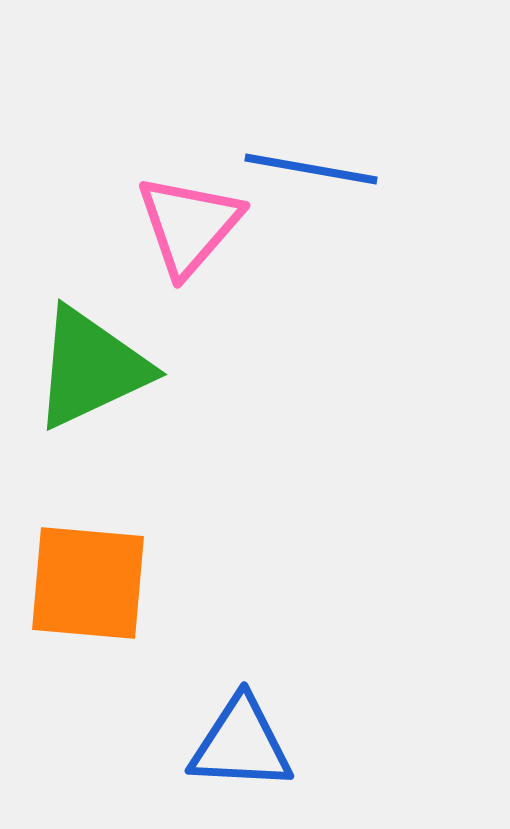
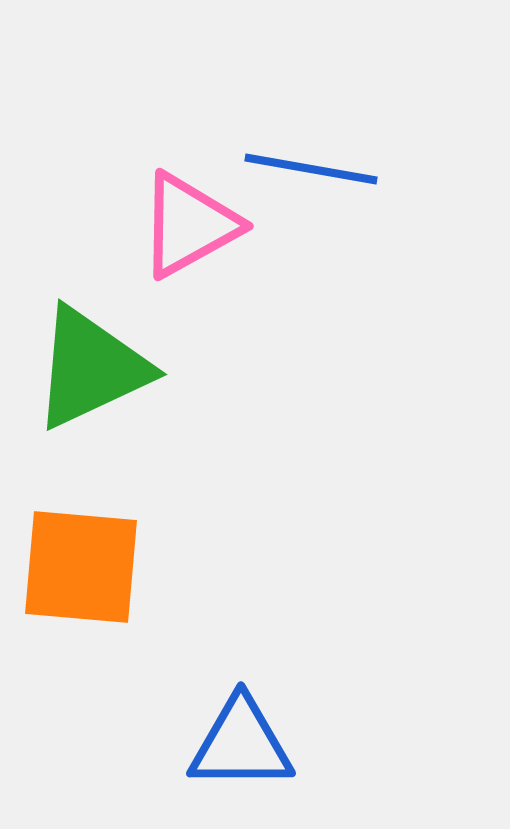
pink triangle: rotated 20 degrees clockwise
orange square: moved 7 px left, 16 px up
blue triangle: rotated 3 degrees counterclockwise
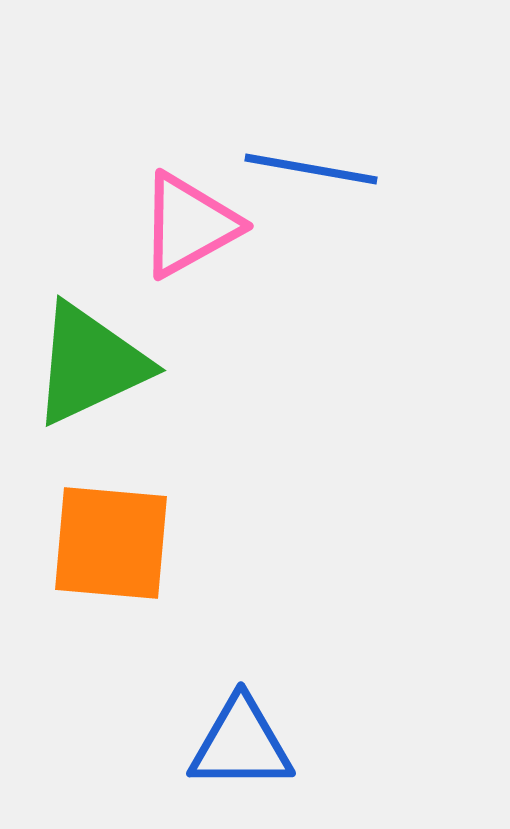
green triangle: moved 1 px left, 4 px up
orange square: moved 30 px right, 24 px up
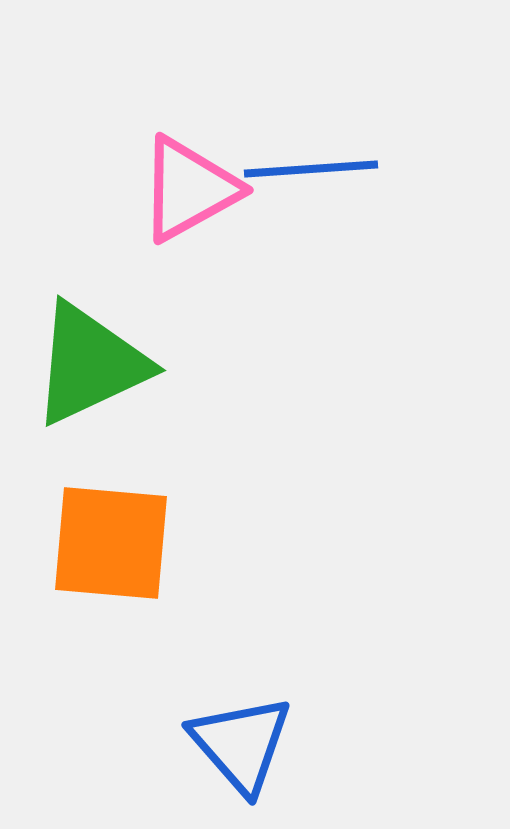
blue line: rotated 14 degrees counterclockwise
pink triangle: moved 36 px up
blue triangle: rotated 49 degrees clockwise
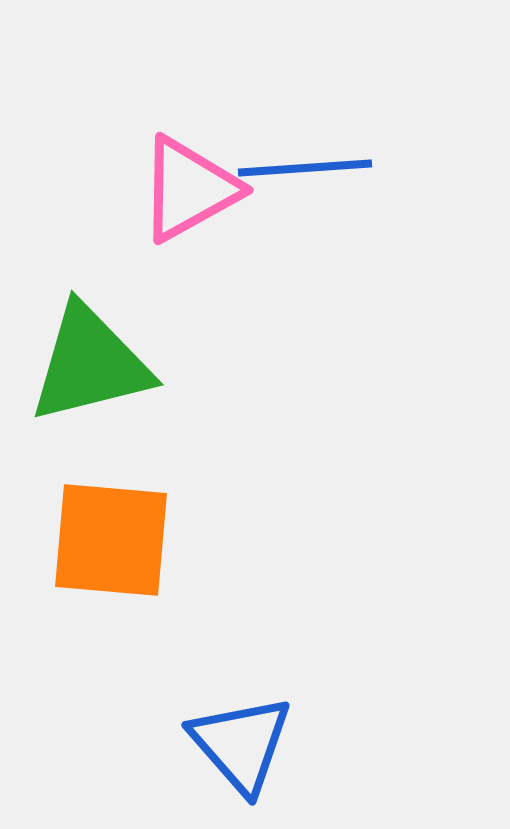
blue line: moved 6 px left, 1 px up
green triangle: rotated 11 degrees clockwise
orange square: moved 3 px up
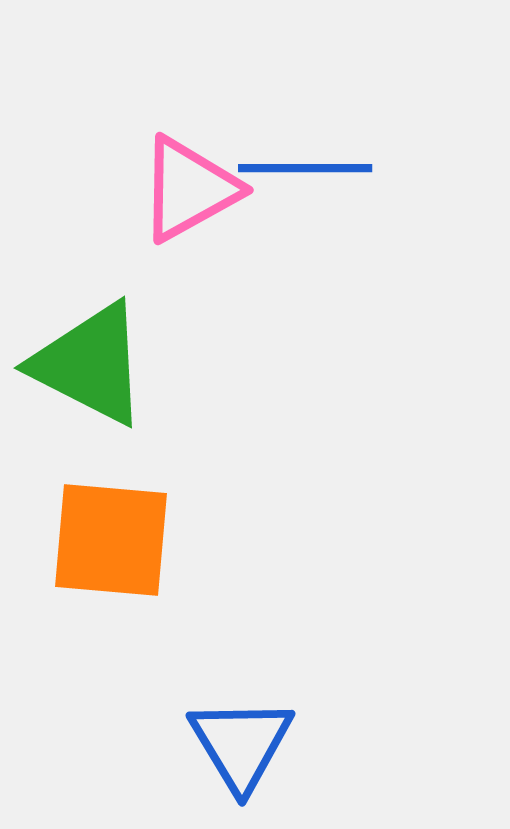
blue line: rotated 4 degrees clockwise
green triangle: rotated 41 degrees clockwise
blue triangle: rotated 10 degrees clockwise
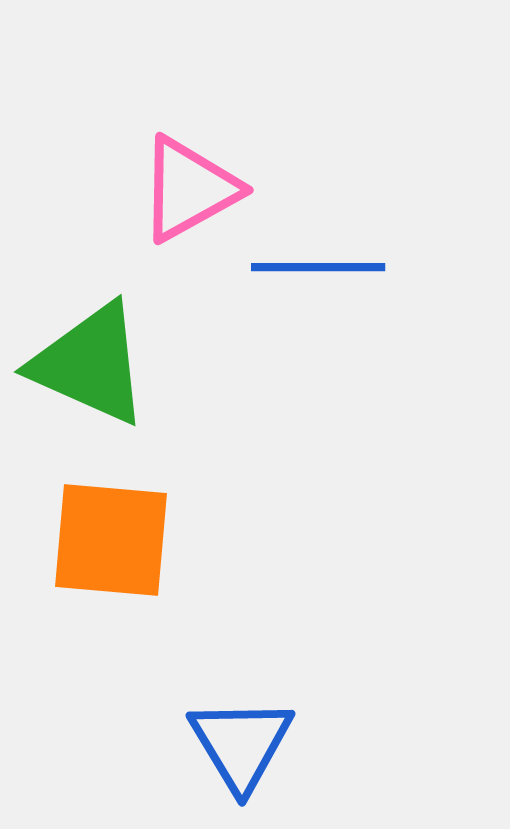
blue line: moved 13 px right, 99 px down
green triangle: rotated 3 degrees counterclockwise
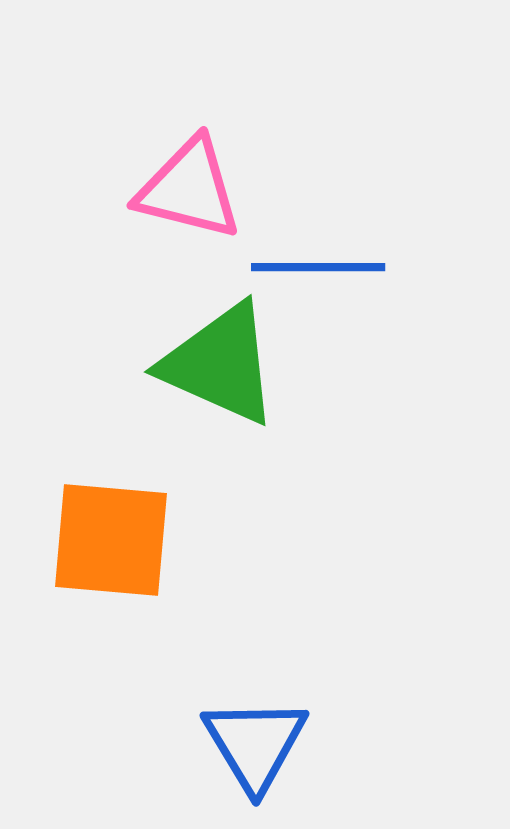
pink triangle: rotated 43 degrees clockwise
green triangle: moved 130 px right
blue triangle: moved 14 px right
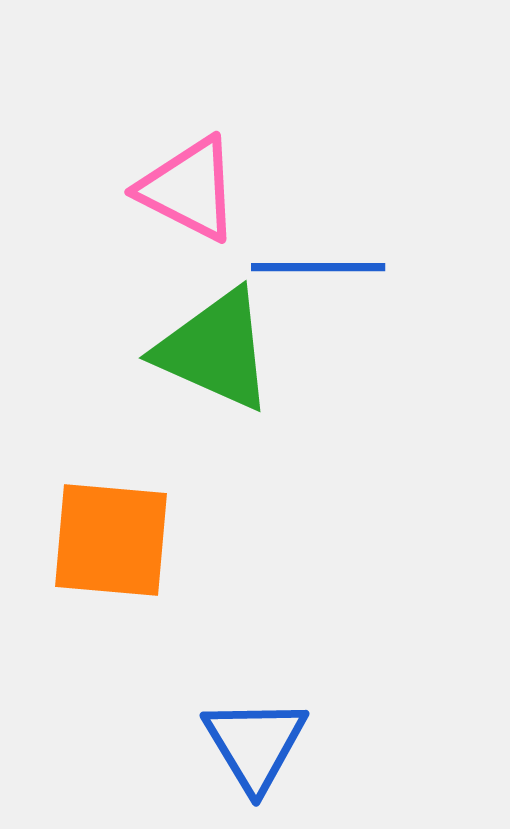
pink triangle: rotated 13 degrees clockwise
green triangle: moved 5 px left, 14 px up
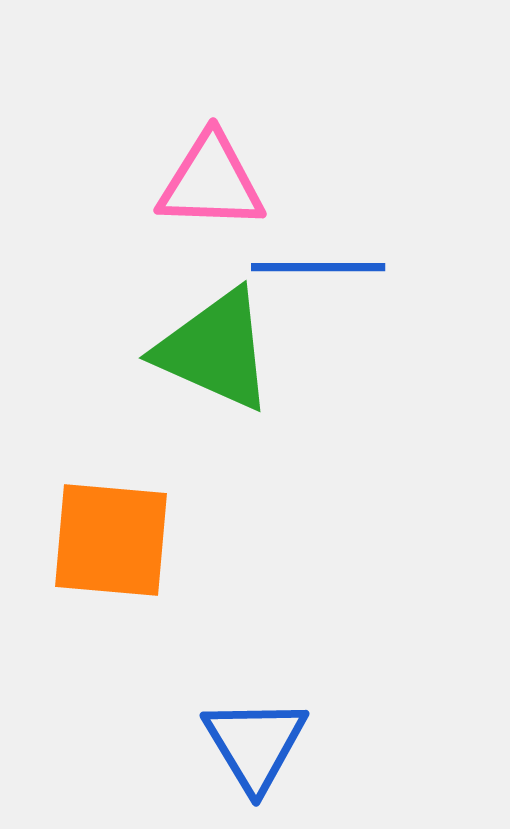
pink triangle: moved 22 px right, 7 px up; rotated 25 degrees counterclockwise
